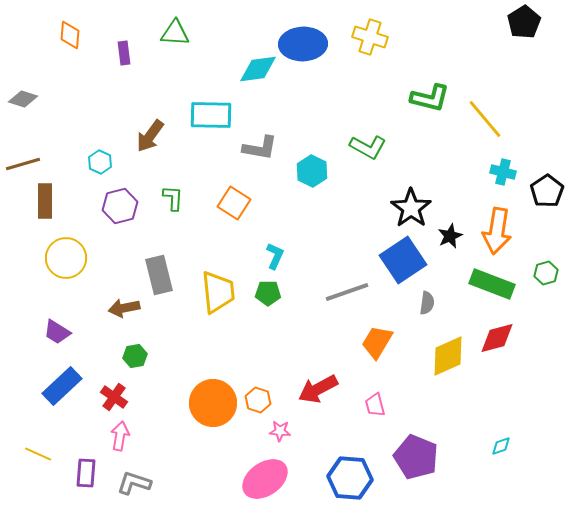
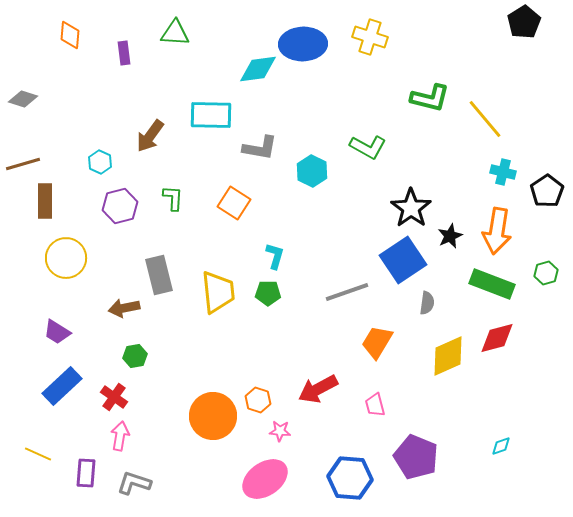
cyan L-shape at (275, 256): rotated 8 degrees counterclockwise
orange circle at (213, 403): moved 13 px down
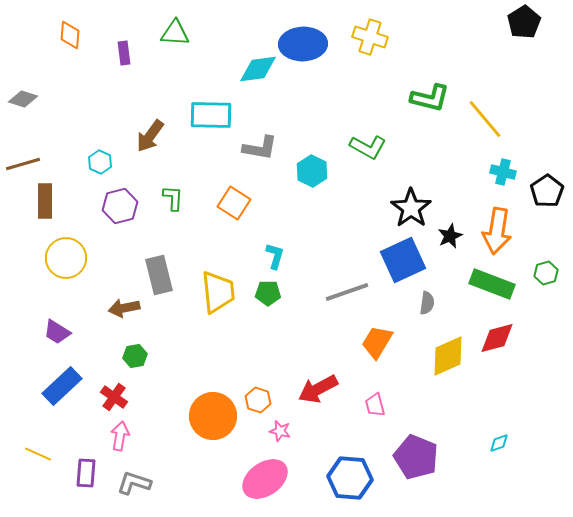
blue square at (403, 260): rotated 9 degrees clockwise
pink star at (280, 431): rotated 10 degrees clockwise
cyan diamond at (501, 446): moved 2 px left, 3 px up
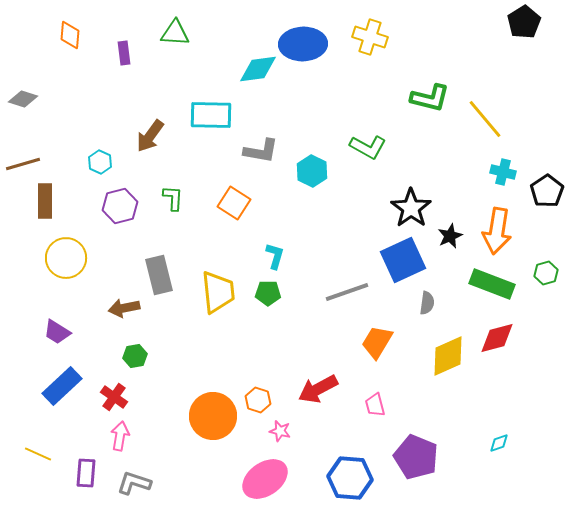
gray L-shape at (260, 148): moved 1 px right, 3 px down
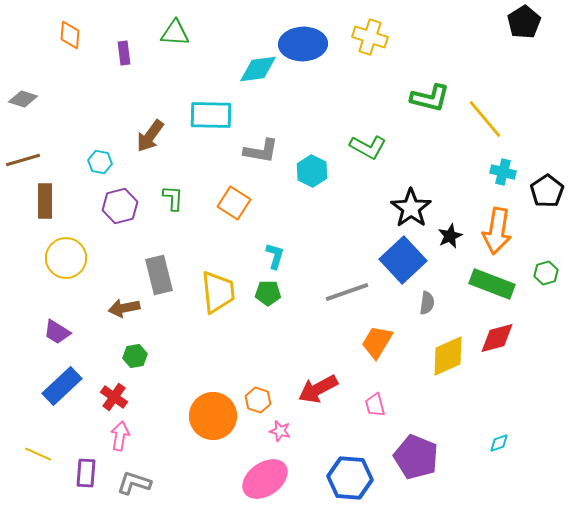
cyan hexagon at (100, 162): rotated 15 degrees counterclockwise
brown line at (23, 164): moved 4 px up
blue square at (403, 260): rotated 18 degrees counterclockwise
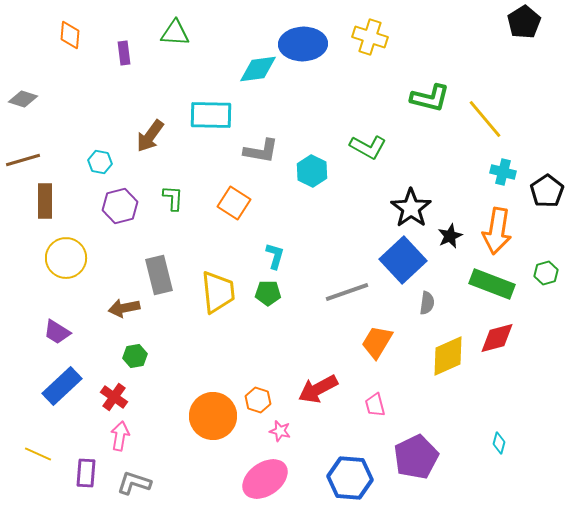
cyan diamond at (499, 443): rotated 55 degrees counterclockwise
purple pentagon at (416, 457): rotated 24 degrees clockwise
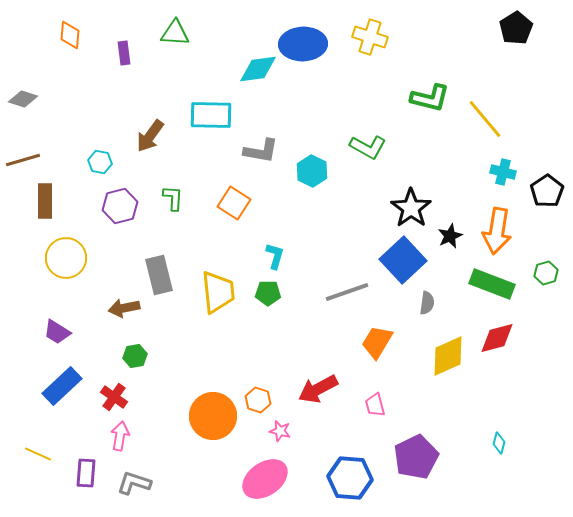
black pentagon at (524, 22): moved 8 px left, 6 px down
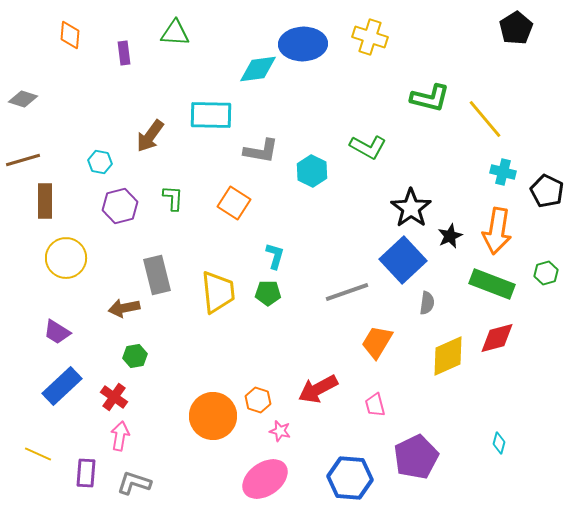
black pentagon at (547, 191): rotated 12 degrees counterclockwise
gray rectangle at (159, 275): moved 2 px left
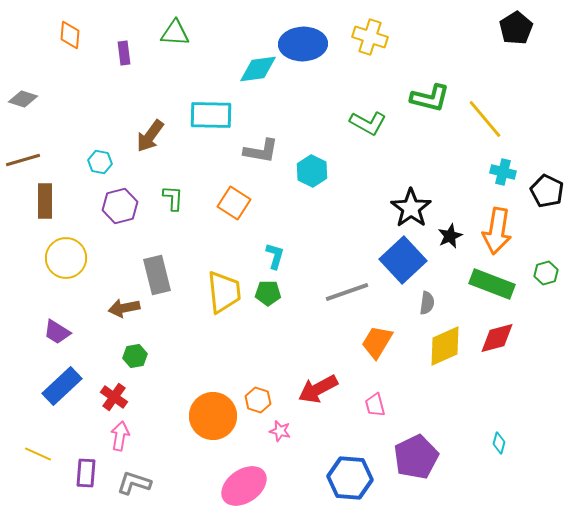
green L-shape at (368, 147): moved 24 px up
yellow trapezoid at (218, 292): moved 6 px right
yellow diamond at (448, 356): moved 3 px left, 10 px up
pink ellipse at (265, 479): moved 21 px left, 7 px down
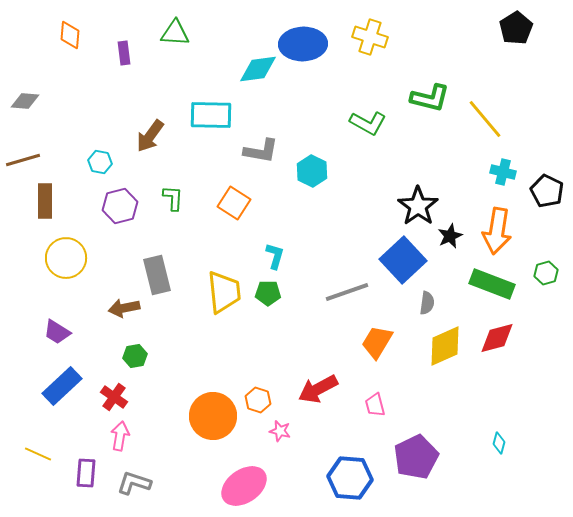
gray diamond at (23, 99): moved 2 px right, 2 px down; rotated 12 degrees counterclockwise
black star at (411, 208): moved 7 px right, 2 px up
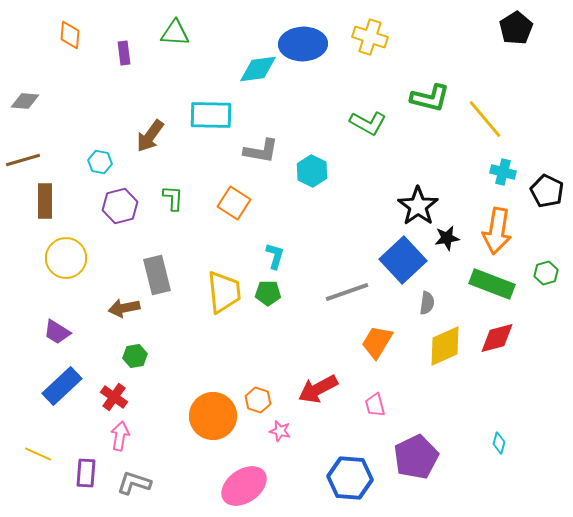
black star at (450, 236): moved 3 px left, 2 px down; rotated 15 degrees clockwise
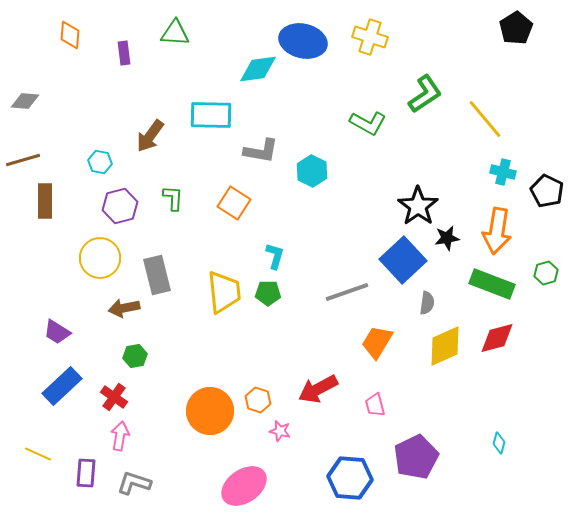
blue ellipse at (303, 44): moved 3 px up; rotated 15 degrees clockwise
green L-shape at (430, 98): moved 5 px left, 4 px up; rotated 48 degrees counterclockwise
yellow circle at (66, 258): moved 34 px right
orange circle at (213, 416): moved 3 px left, 5 px up
